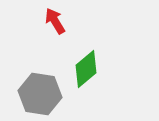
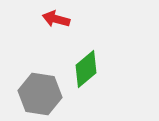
red arrow: moved 1 px right, 2 px up; rotated 44 degrees counterclockwise
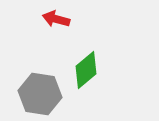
green diamond: moved 1 px down
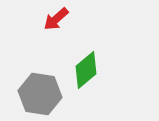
red arrow: rotated 56 degrees counterclockwise
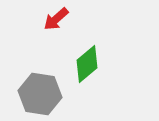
green diamond: moved 1 px right, 6 px up
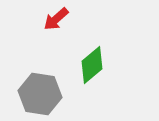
green diamond: moved 5 px right, 1 px down
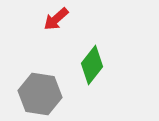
green diamond: rotated 12 degrees counterclockwise
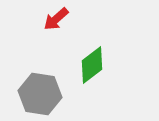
green diamond: rotated 15 degrees clockwise
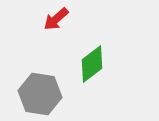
green diamond: moved 1 px up
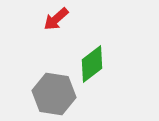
gray hexagon: moved 14 px right
